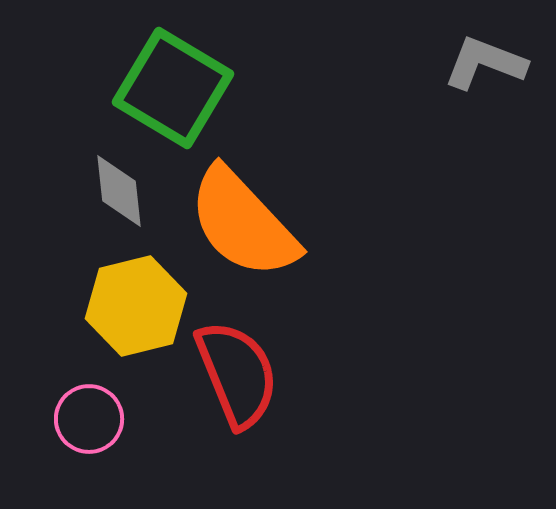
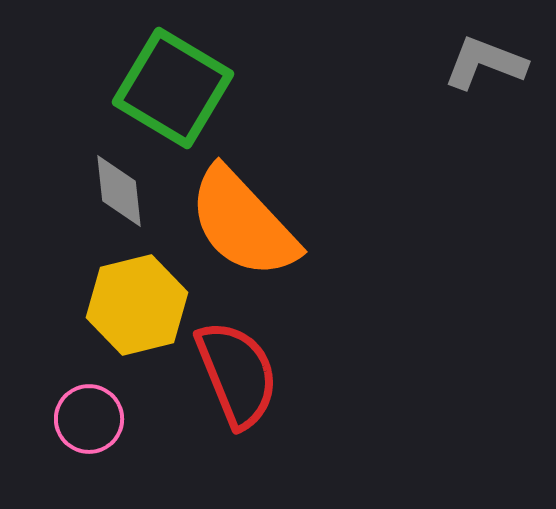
yellow hexagon: moved 1 px right, 1 px up
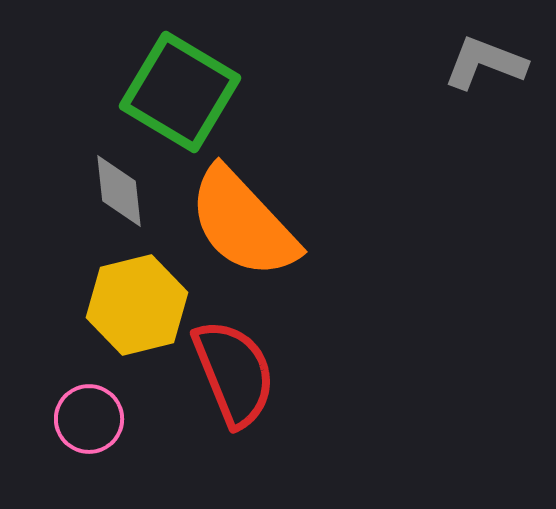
green square: moved 7 px right, 4 px down
red semicircle: moved 3 px left, 1 px up
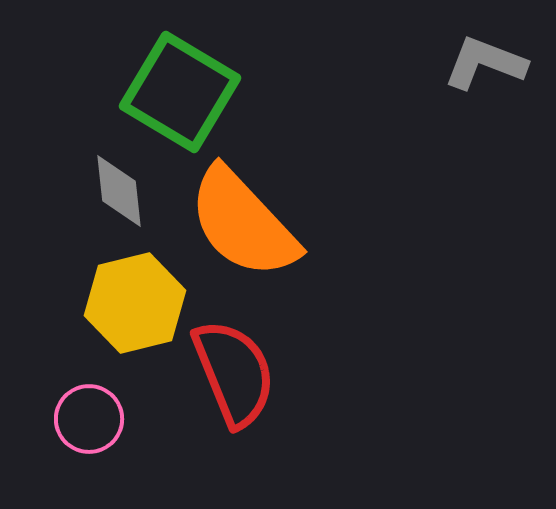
yellow hexagon: moved 2 px left, 2 px up
